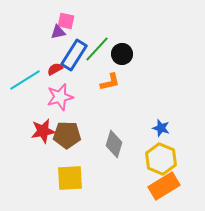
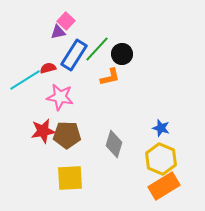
pink square: rotated 30 degrees clockwise
red semicircle: moved 7 px left, 1 px up; rotated 14 degrees clockwise
orange L-shape: moved 5 px up
pink star: rotated 24 degrees clockwise
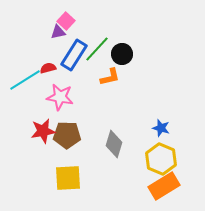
yellow square: moved 2 px left
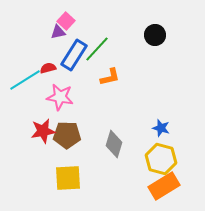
black circle: moved 33 px right, 19 px up
yellow hexagon: rotated 8 degrees counterclockwise
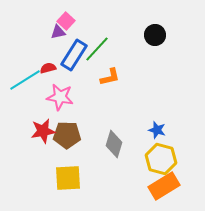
blue star: moved 4 px left, 2 px down
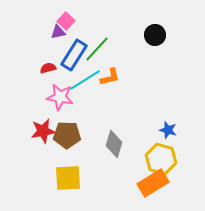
cyan line: moved 60 px right
blue star: moved 11 px right
orange rectangle: moved 11 px left, 3 px up
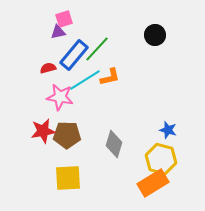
pink square: moved 2 px left, 2 px up; rotated 30 degrees clockwise
blue rectangle: rotated 8 degrees clockwise
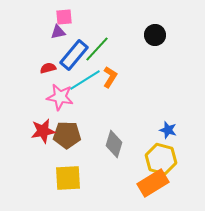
pink square: moved 2 px up; rotated 12 degrees clockwise
orange L-shape: rotated 45 degrees counterclockwise
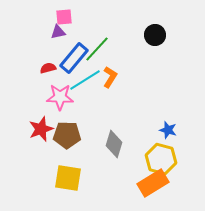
blue rectangle: moved 3 px down
pink star: rotated 8 degrees counterclockwise
red star: moved 2 px left, 2 px up; rotated 10 degrees counterclockwise
yellow square: rotated 12 degrees clockwise
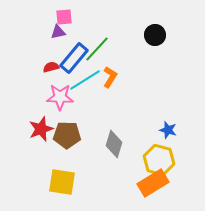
red semicircle: moved 3 px right, 1 px up
yellow hexagon: moved 2 px left, 1 px down
yellow square: moved 6 px left, 4 px down
